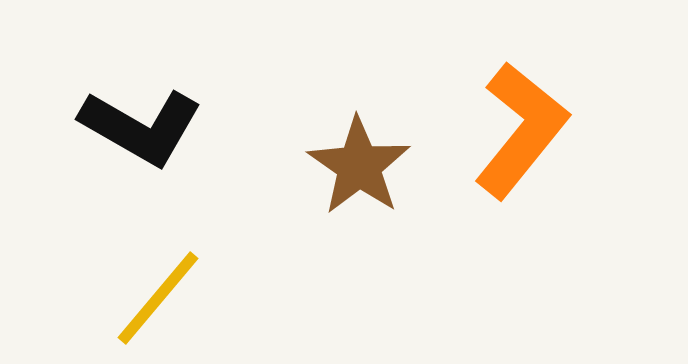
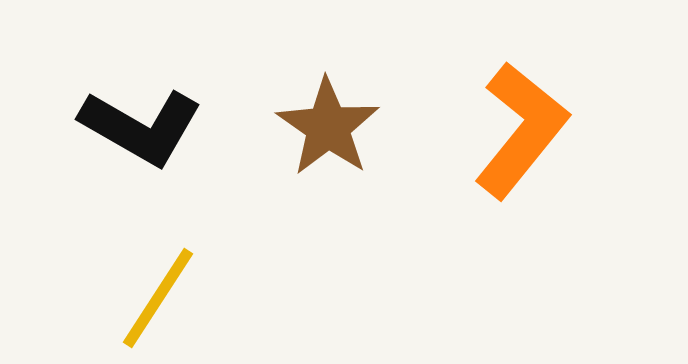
brown star: moved 31 px left, 39 px up
yellow line: rotated 7 degrees counterclockwise
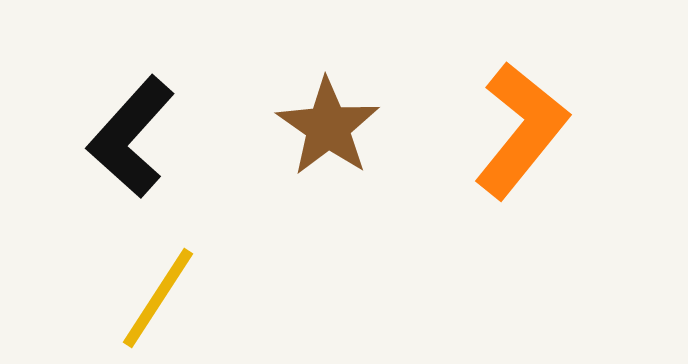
black L-shape: moved 10 px left, 10 px down; rotated 102 degrees clockwise
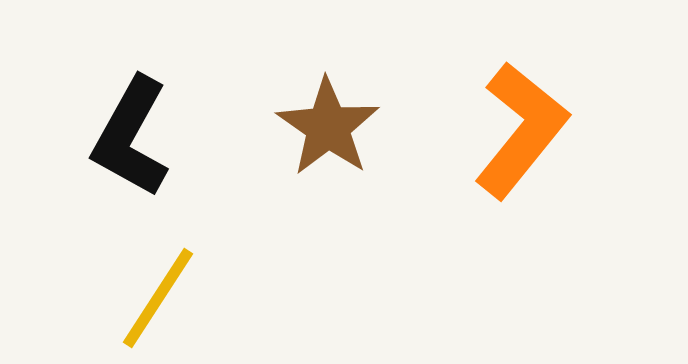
black L-shape: rotated 13 degrees counterclockwise
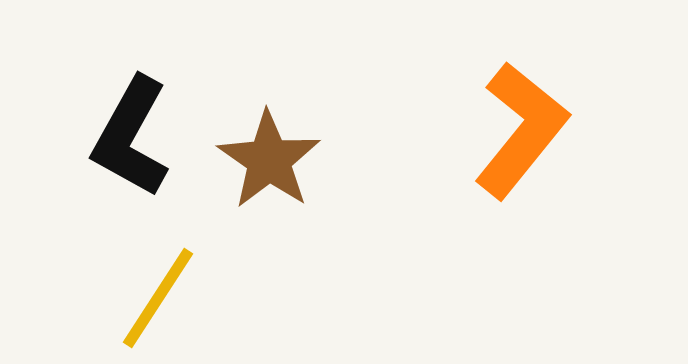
brown star: moved 59 px left, 33 px down
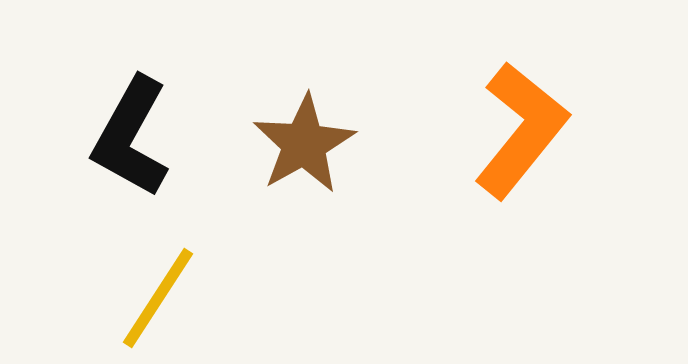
brown star: moved 35 px right, 16 px up; rotated 8 degrees clockwise
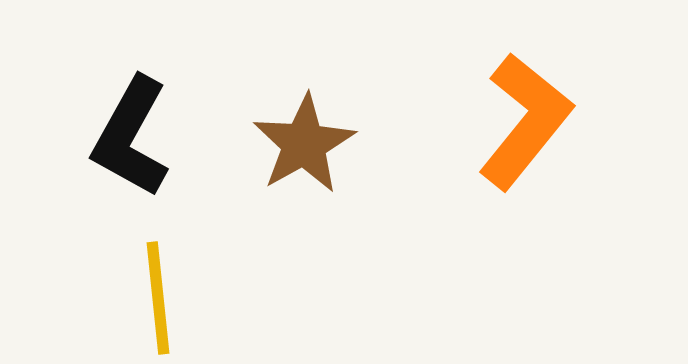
orange L-shape: moved 4 px right, 9 px up
yellow line: rotated 39 degrees counterclockwise
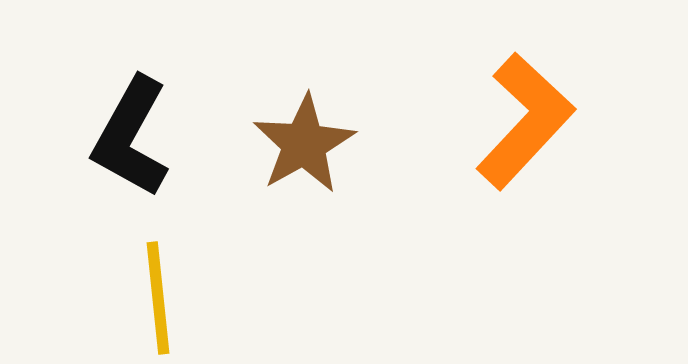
orange L-shape: rotated 4 degrees clockwise
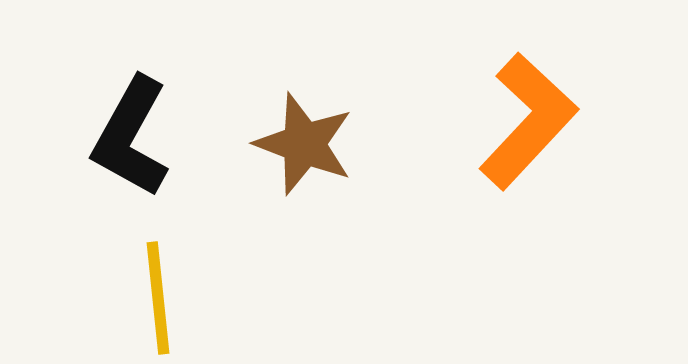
orange L-shape: moved 3 px right
brown star: rotated 22 degrees counterclockwise
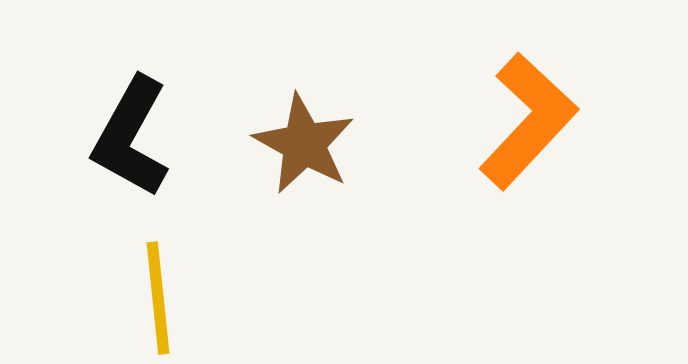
brown star: rotated 8 degrees clockwise
